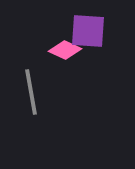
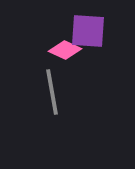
gray line: moved 21 px right
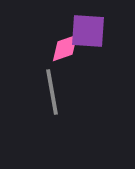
pink diamond: moved 2 px up; rotated 44 degrees counterclockwise
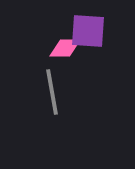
pink diamond: rotated 20 degrees clockwise
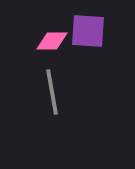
pink diamond: moved 13 px left, 7 px up
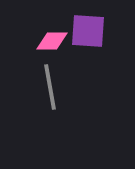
gray line: moved 2 px left, 5 px up
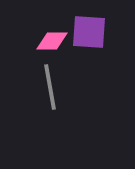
purple square: moved 1 px right, 1 px down
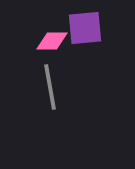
purple square: moved 4 px left, 4 px up; rotated 9 degrees counterclockwise
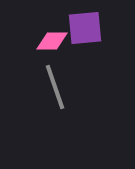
gray line: moved 5 px right; rotated 9 degrees counterclockwise
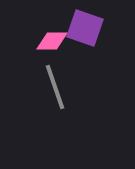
purple square: rotated 24 degrees clockwise
